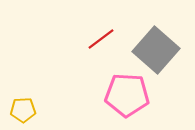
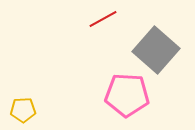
red line: moved 2 px right, 20 px up; rotated 8 degrees clockwise
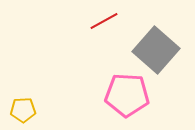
red line: moved 1 px right, 2 px down
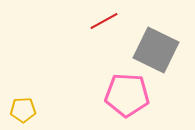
gray square: rotated 15 degrees counterclockwise
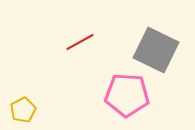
red line: moved 24 px left, 21 px down
yellow pentagon: rotated 25 degrees counterclockwise
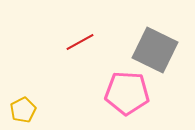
gray square: moved 1 px left
pink pentagon: moved 2 px up
